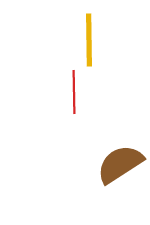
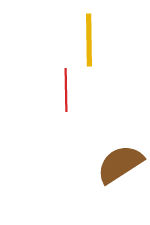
red line: moved 8 px left, 2 px up
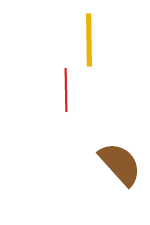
brown semicircle: rotated 81 degrees clockwise
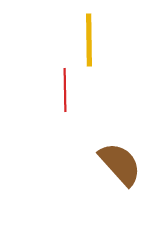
red line: moved 1 px left
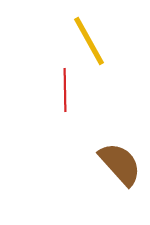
yellow line: moved 1 px down; rotated 28 degrees counterclockwise
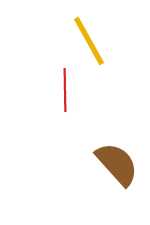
brown semicircle: moved 3 px left
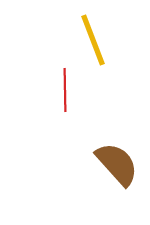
yellow line: moved 4 px right, 1 px up; rotated 8 degrees clockwise
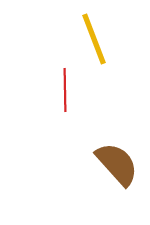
yellow line: moved 1 px right, 1 px up
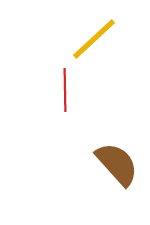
yellow line: rotated 68 degrees clockwise
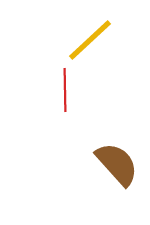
yellow line: moved 4 px left, 1 px down
